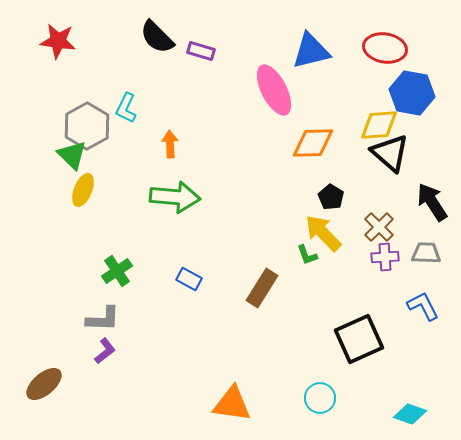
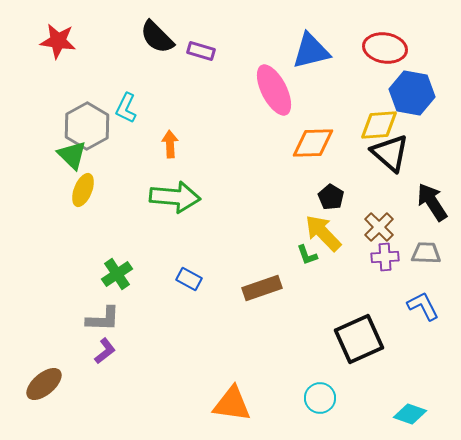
green cross: moved 3 px down
brown rectangle: rotated 39 degrees clockwise
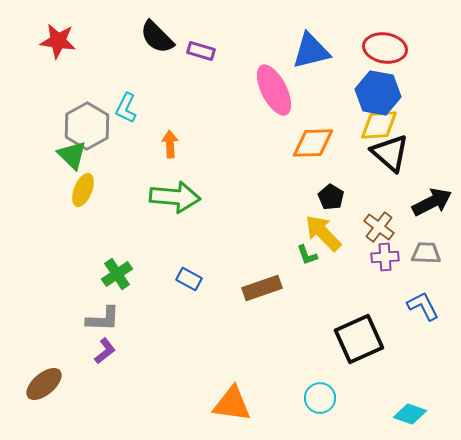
blue hexagon: moved 34 px left
black arrow: rotated 96 degrees clockwise
brown cross: rotated 8 degrees counterclockwise
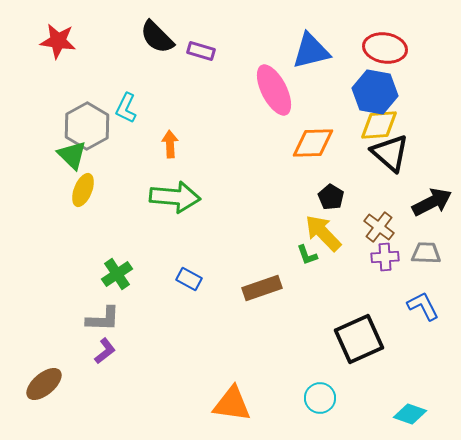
blue hexagon: moved 3 px left, 1 px up
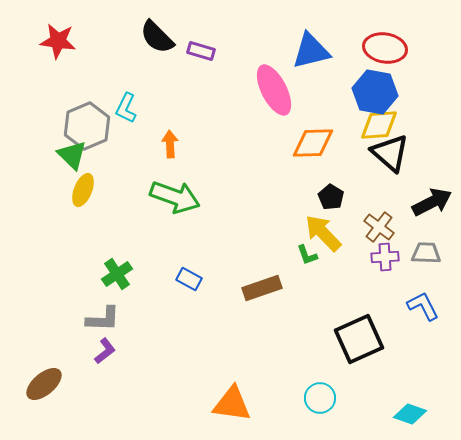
gray hexagon: rotated 6 degrees clockwise
green arrow: rotated 15 degrees clockwise
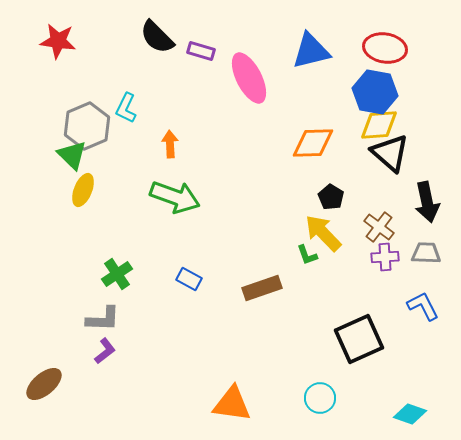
pink ellipse: moved 25 px left, 12 px up
black arrow: moved 5 px left; rotated 105 degrees clockwise
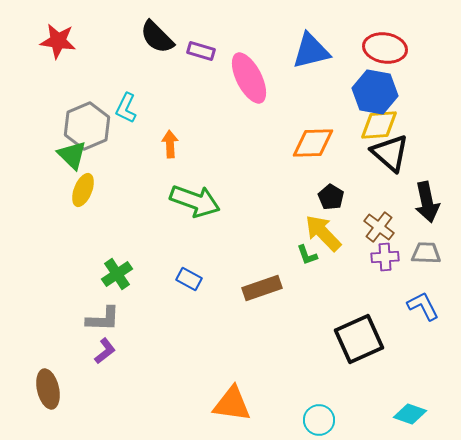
green arrow: moved 20 px right, 4 px down
brown ellipse: moved 4 px right, 5 px down; rotated 63 degrees counterclockwise
cyan circle: moved 1 px left, 22 px down
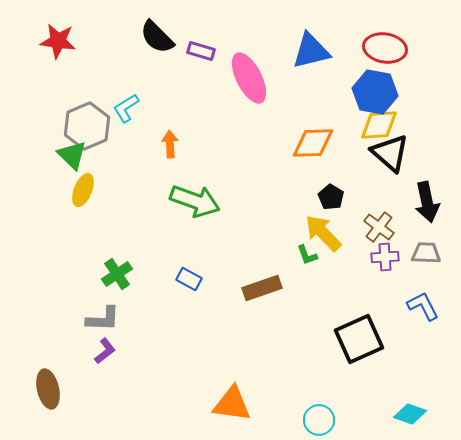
cyan L-shape: rotated 32 degrees clockwise
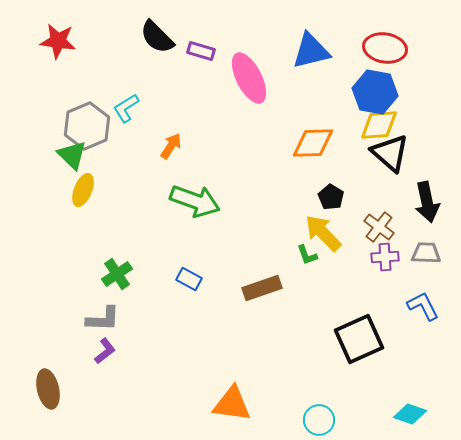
orange arrow: moved 1 px right, 2 px down; rotated 36 degrees clockwise
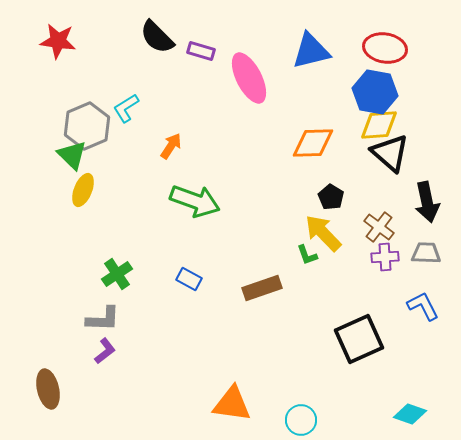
cyan circle: moved 18 px left
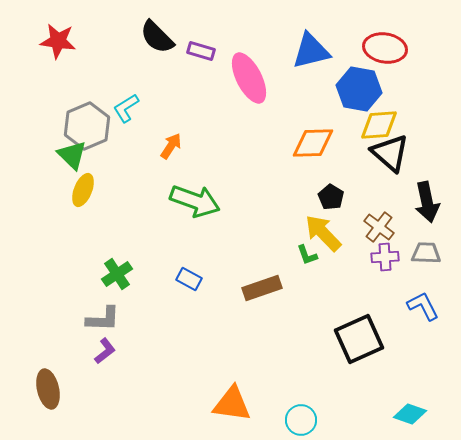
blue hexagon: moved 16 px left, 3 px up
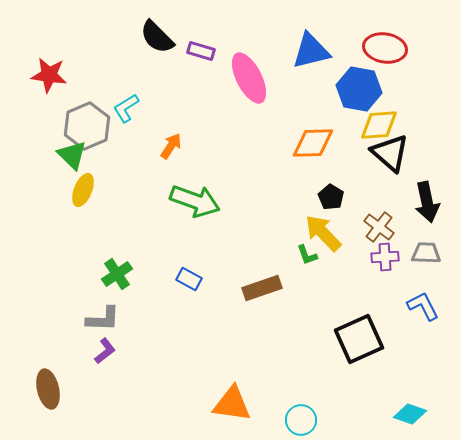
red star: moved 9 px left, 34 px down
